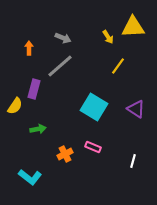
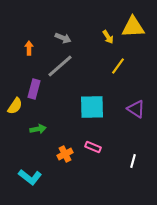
cyan square: moved 2 px left; rotated 32 degrees counterclockwise
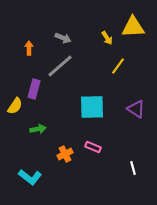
yellow arrow: moved 1 px left, 1 px down
white line: moved 7 px down; rotated 32 degrees counterclockwise
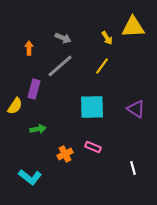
yellow line: moved 16 px left
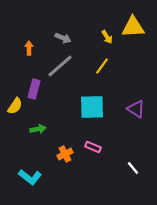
yellow arrow: moved 1 px up
white line: rotated 24 degrees counterclockwise
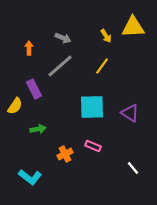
yellow arrow: moved 1 px left, 1 px up
purple rectangle: rotated 42 degrees counterclockwise
purple triangle: moved 6 px left, 4 px down
pink rectangle: moved 1 px up
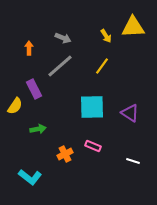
white line: moved 7 px up; rotated 32 degrees counterclockwise
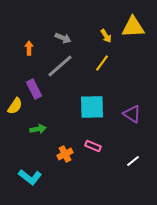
yellow line: moved 3 px up
purple triangle: moved 2 px right, 1 px down
white line: rotated 56 degrees counterclockwise
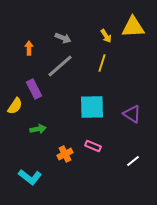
yellow line: rotated 18 degrees counterclockwise
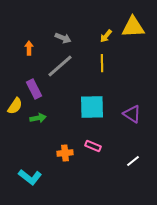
yellow arrow: rotated 72 degrees clockwise
yellow line: rotated 18 degrees counterclockwise
green arrow: moved 11 px up
orange cross: moved 1 px up; rotated 21 degrees clockwise
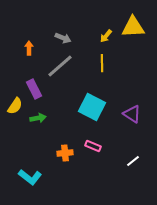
cyan square: rotated 28 degrees clockwise
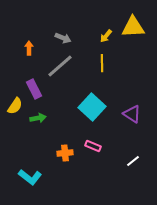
cyan square: rotated 16 degrees clockwise
